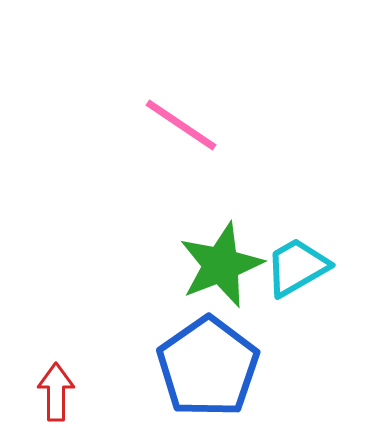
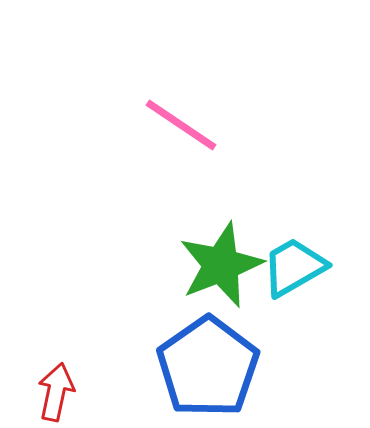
cyan trapezoid: moved 3 px left
red arrow: rotated 12 degrees clockwise
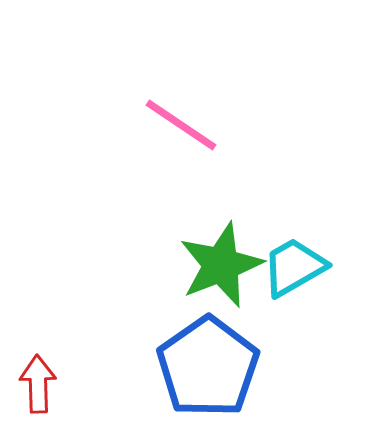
red arrow: moved 18 px left, 8 px up; rotated 14 degrees counterclockwise
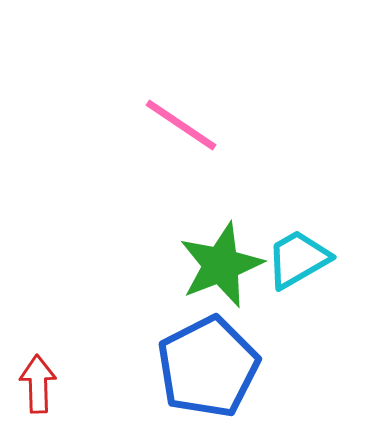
cyan trapezoid: moved 4 px right, 8 px up
blue pentagon: rotated 8 degrees clockwise
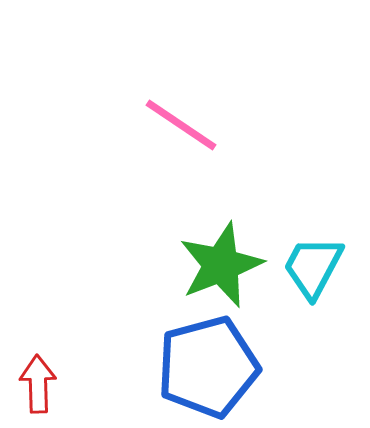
cyan trapezoid: moved 15 px right, 8 px down; rotated 32 degrees counterclockwise
blue pentagon: rotated 12 degrees clockwise
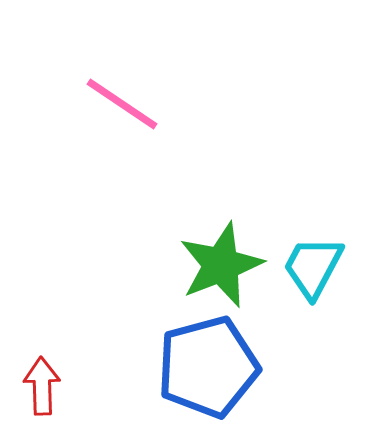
pink line: moved 59 px left, 21 px up
red arrow: moved 4 px right, 2 px down
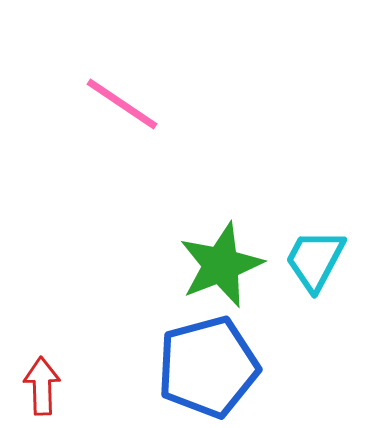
cyan trapezoid: moved 2 px right, 7 px up
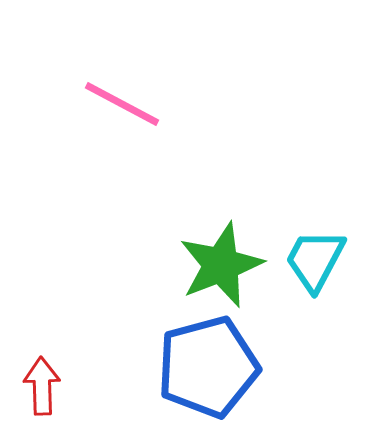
pink line: rotated 6 degrees counterclockwise
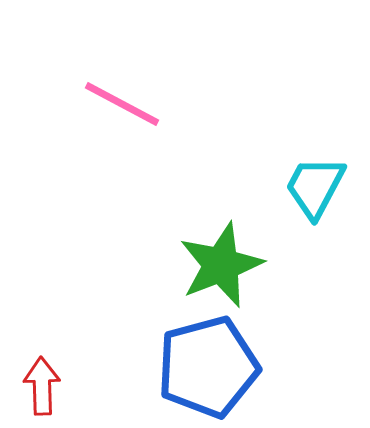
cyan trapezoid: moved 73 px up
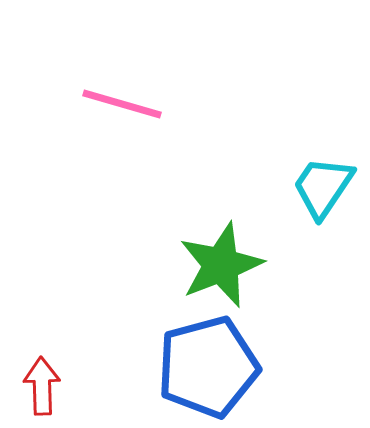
pink line: rotated 12 degrees counterclockwise
cyan trapezoid: moved 8 px right; rotated 6 degrees clockwise
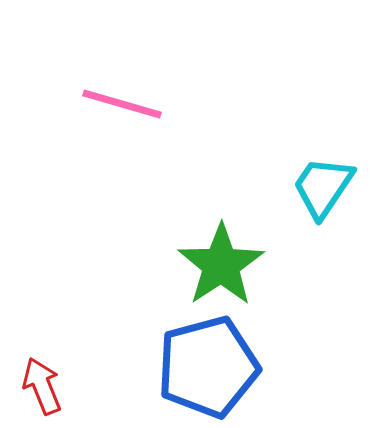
green star: rotated 12 degrees counterclockwise
red arrow: rotated 20 degrees counterclockwise
